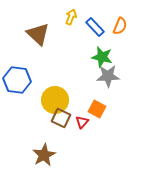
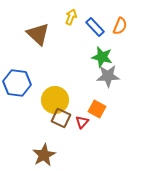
blue hexagon: moved 3 px down
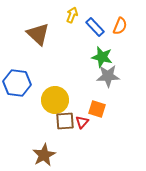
yellow arrow: moved 1 px right, 2 px up
orange square: rotated 12 degrees counterclockwise
brown square: moved 4 px right, 3 px down; rotated 30 degrees counterclockwise
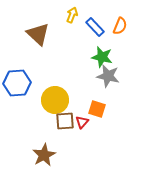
gray star: rotated 15 degrees clockwise
blue hexagon: rotated 12 degrees counterclockwise
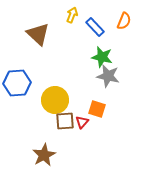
orange semicircle: moved 4 px right, 5 px up
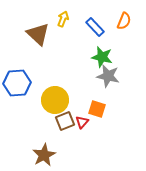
yellow arrow: moved 9 px left, 4 px down
brown square: rotated 18 degrees counterclockwise
